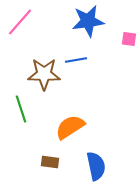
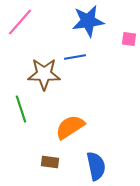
blue line: moved 1 px left, 3 px up
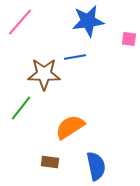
green line: moved 1 px up; rotated 56 degrees clockwise
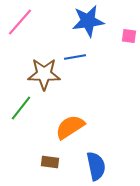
pink square: moved 3 px up
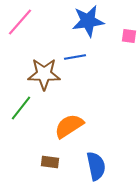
orange semicircle: moved 1 px left, 1 px up
